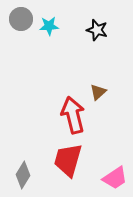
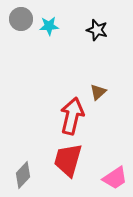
red arrow: moved 1 px left, 1 px down; rotated 27 degrees clockwise
gray diamond: rotated 12 degrees clockwise
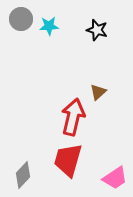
red arrow: moved 1 px right, 1 px down
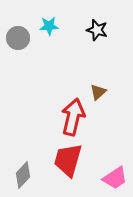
gray circle: moved 3 px left, 19 px down
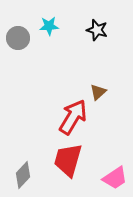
red arrow: rotated 18 degrees clockwise
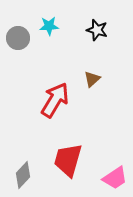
brown triangle: moved 6 px left, 13 px up
red arrow: moved 18 px left, 17 px up
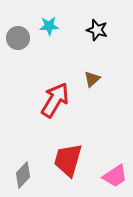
pink trapezoid: moved 2 px up
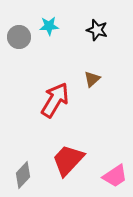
gray circle: moved 1 px right, 1 px up
red trapezoid: rotated 27 degrees clockwise
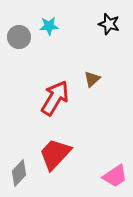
black star: moved 12 px right, 6 px up
red arrow: moved 2 px up
red trapezoid: moved 13 px left, 6 px up
gray diamond: moved 4 px left, 2 px up
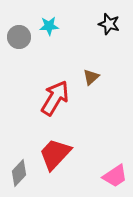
brown triangle: moved 1 px left, 2 px up
